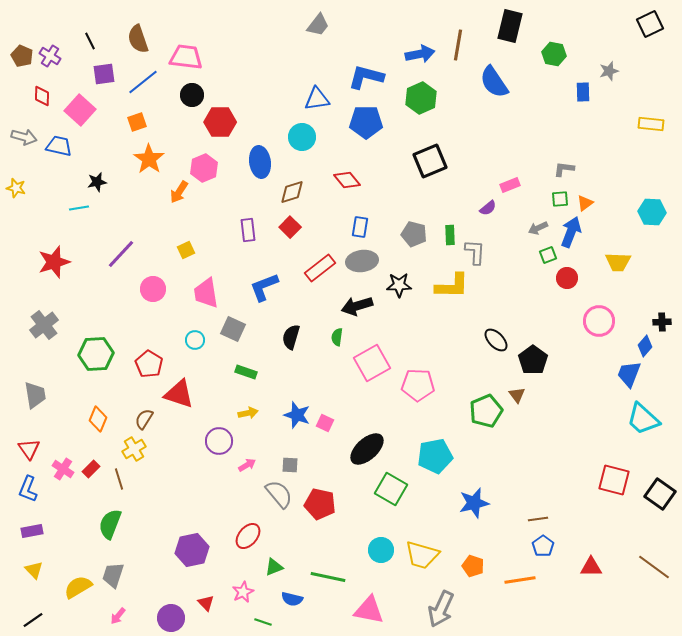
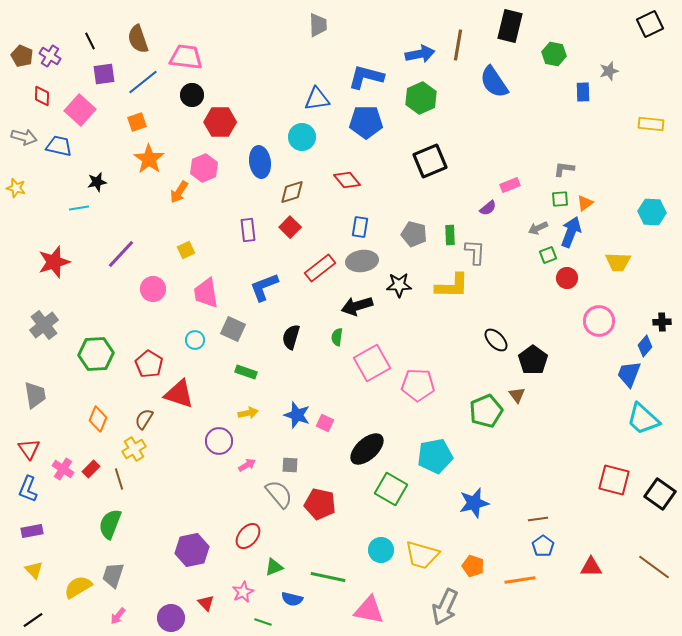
gray trapezoid at (318, 25): rotated 40 degrees counterclockwise
gray arrow at (441, 609): moved 4 px right, 2 px up
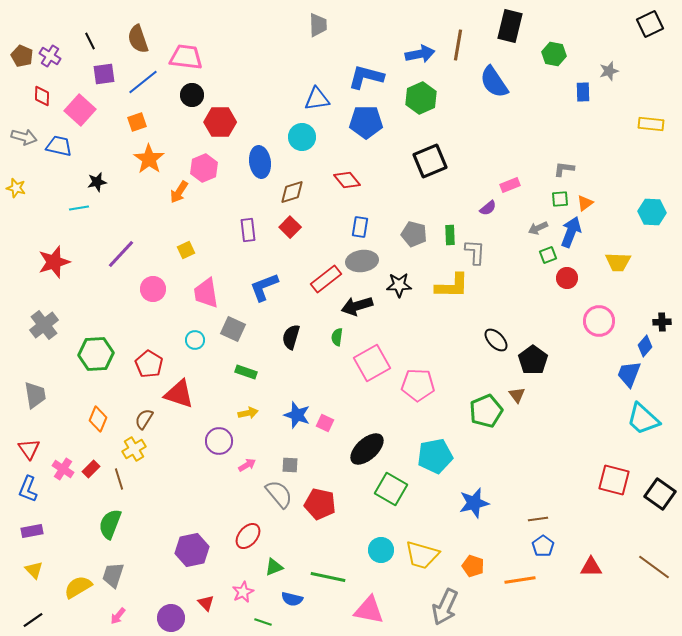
red rectangle at (320, 268): moved 6 px right, 11 px down
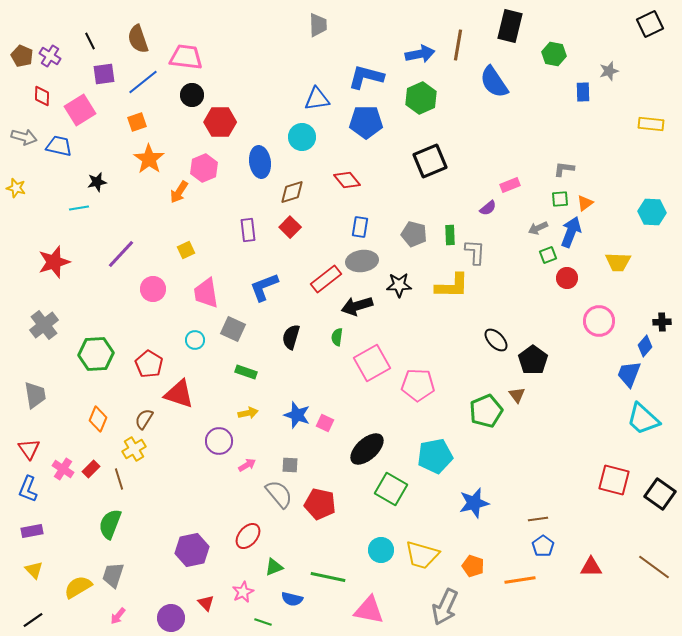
pink square at (80, 110): rotated 16 degrees clockwise
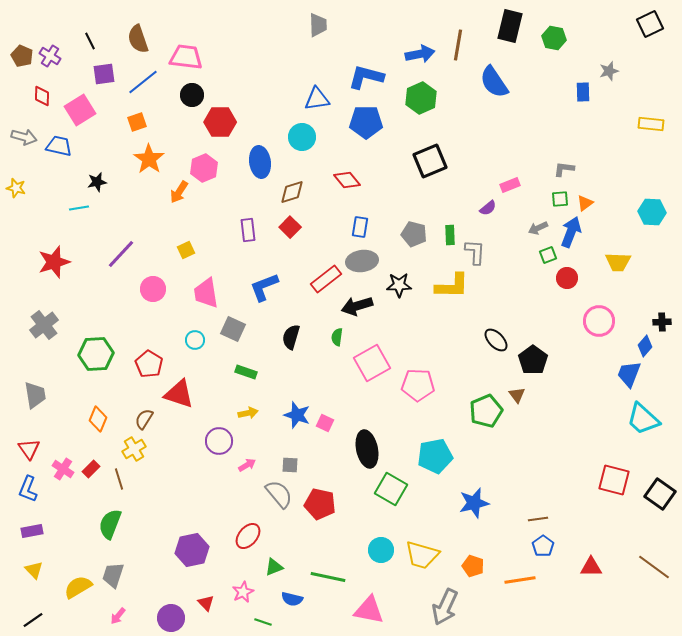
green hexagon at (554, 54): moved 16 px up
black ellipse at (367, 449): rotated 60 degrees counterclockwise
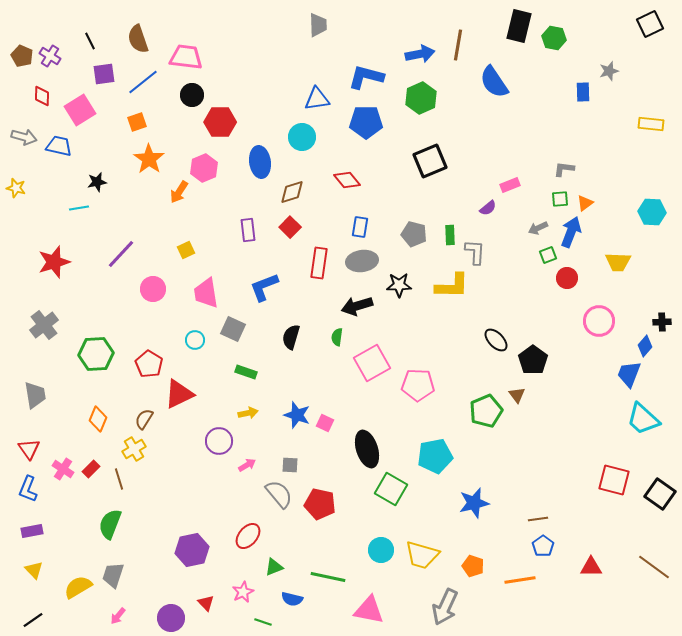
black rectangle at (510, 26): moved 9 px right
red rectangle at (326, 279): moved 7 px left, 16 px up; rotated 44 degrees counterclockwise
red triangle at (179, 394): rotated 44 degrees counterclockwise
black ellipse at (367, 449): rotated 6 degrees counterclockwise
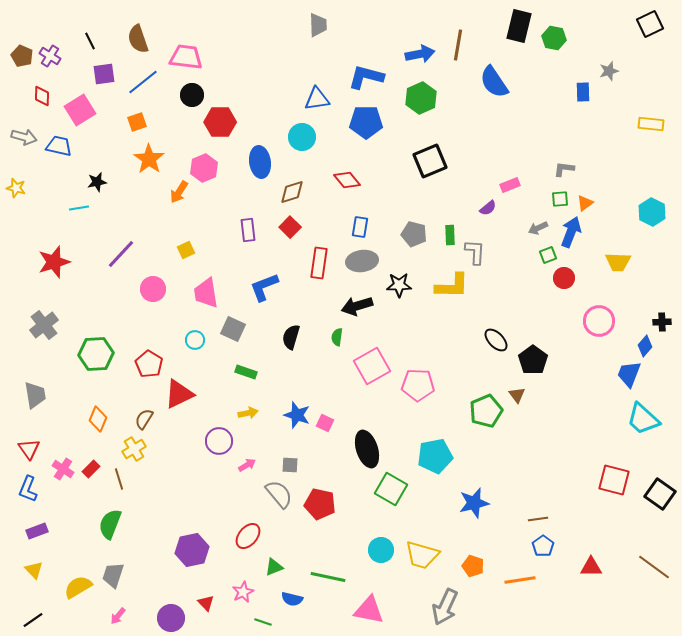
cyan hexagon at (652, 212): rotated 24 degrees clockwise
red circle at (567, 278): moved 3 px left
pink square at (372, 363): moved 3 px down
purple rectangle at (32, 531): moved 5 px right; rotated 10 degrees counterclockwise
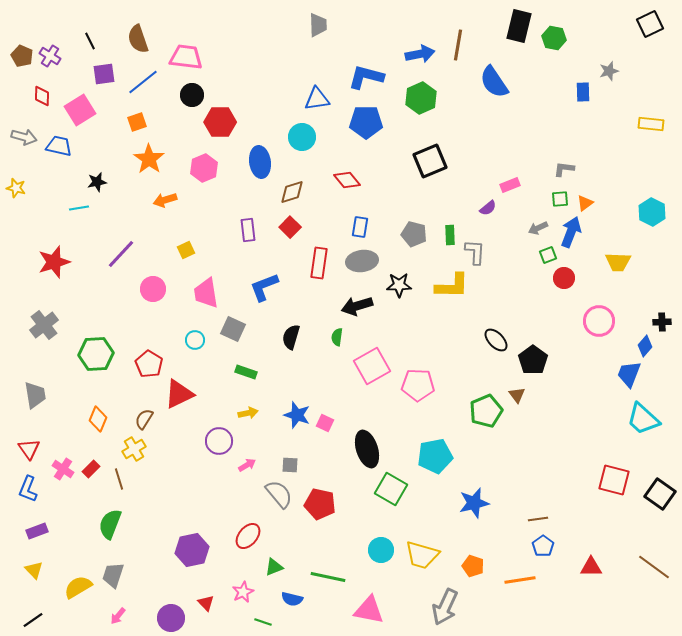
orange arrow at (179, 192): moved 14 px left, 8 px down; rotated 40 degrees clockwise
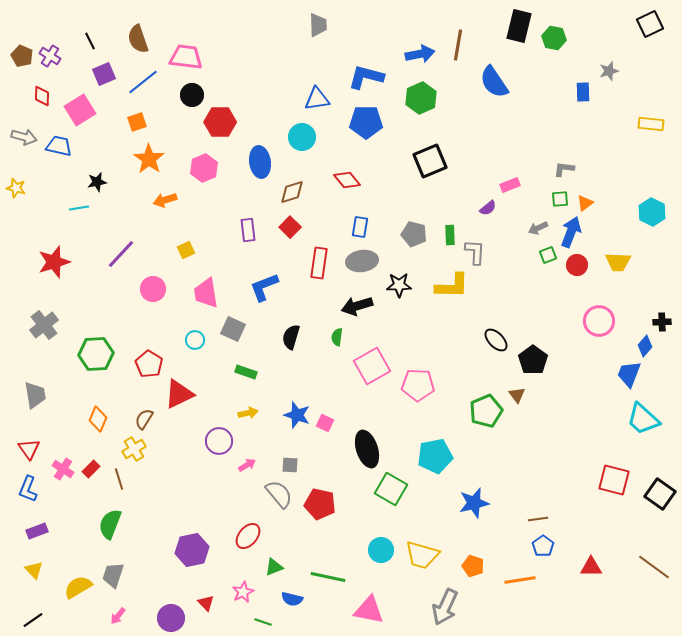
purple square at (104, 74): rotated 15 degrees counterclockwise
red circle at (564, 278): moved 13 px right, 13 px up
